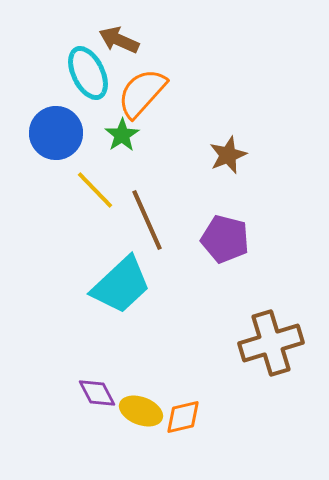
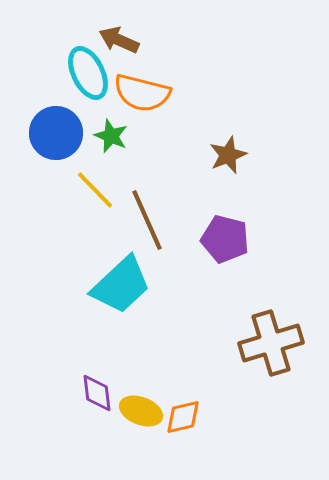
orange semicircle: rotated 118 degrees counterclockwise
green star: moved 11 px left, 1 px down; rotated 16 degrees counterclockwise
purple diamond: rotated 21 degrees clockwise
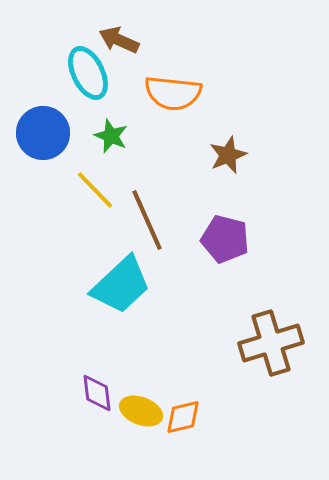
orange semicircle: moved 31 px right; rotated 8 degrees counterclockwise
blue circle: moved 13 px left
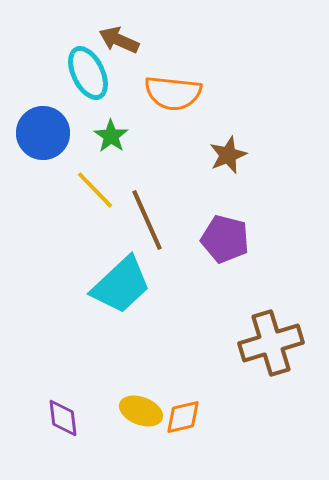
green star: rotated 12 degrees clockwise
purple diamond: moved 34 px left, 25 px down
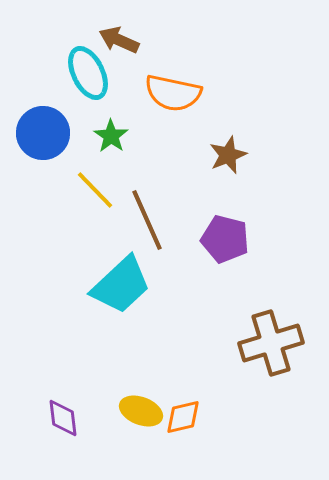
orange semicircle: rotated 6 degrees clockwise
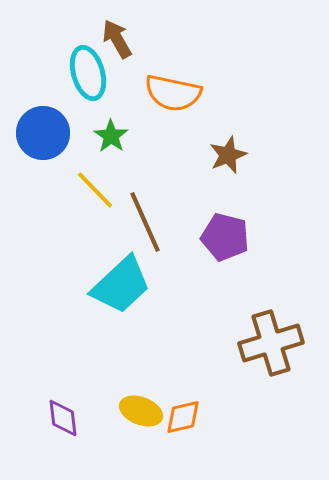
brown arrow: moved 2 px left, 1 px up; rotated 36 degrees clockwise
cyan ellipse: rotated 10 degrees clockwise
brown line: moved 2 px left, 2 px down
purple pentagon: moved 2 px up
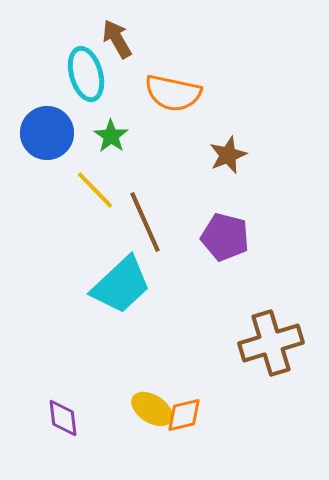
cyan ellipse: moved 2 px left, 1 px down
blue circle: moved 4 px right
yellow ellipse: moved 11 px right, 2 px up; rotated 12 degrees clockwise
orange diamond: moved 1 px right, 2 px up
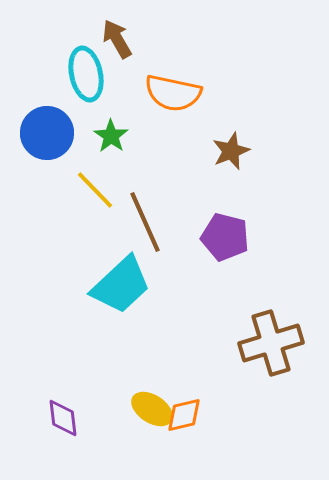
cyan ellipse: rotated 4 degrees clockwise
brown star: moved 3 px right, 4 px up
